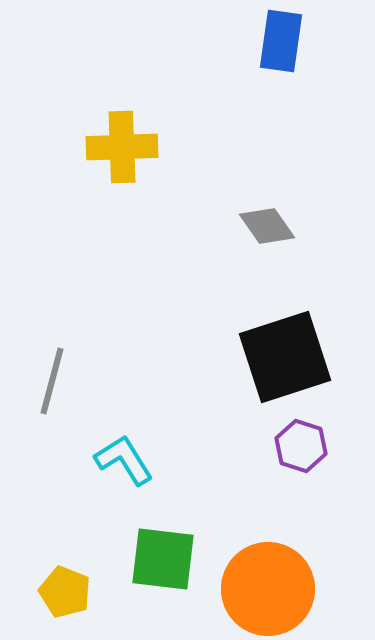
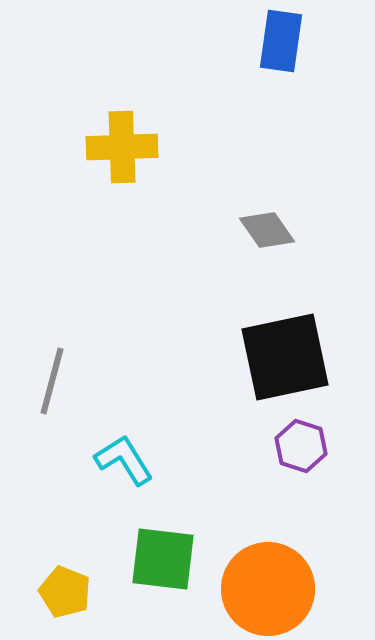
gray diamond: moved 4 px down
black square: rotated 6 degrees clockwise
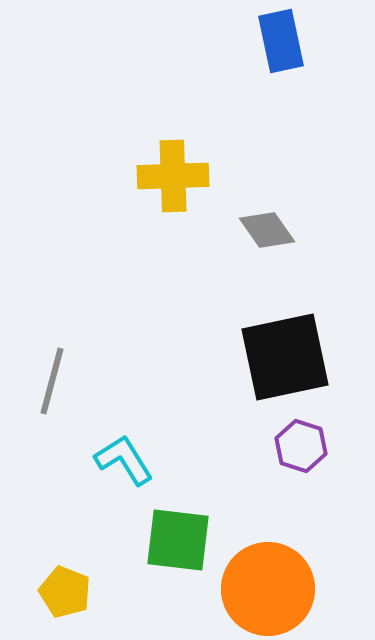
blue rectangle: rotated 20 degrees counterclockwise
yellow cross: moved 51 px right, 29 px down
green square: moved 15 px right, 19 px up
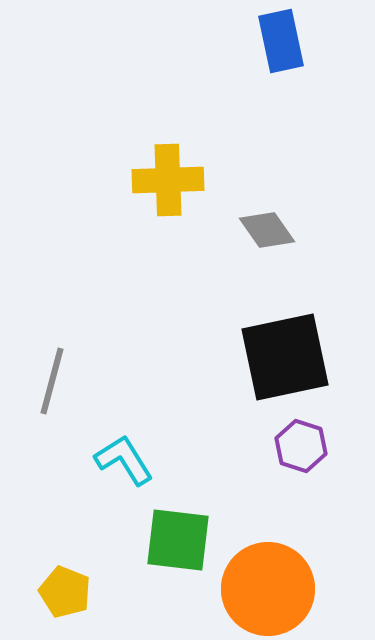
yellow cross: moved 5 px left, 4 px down
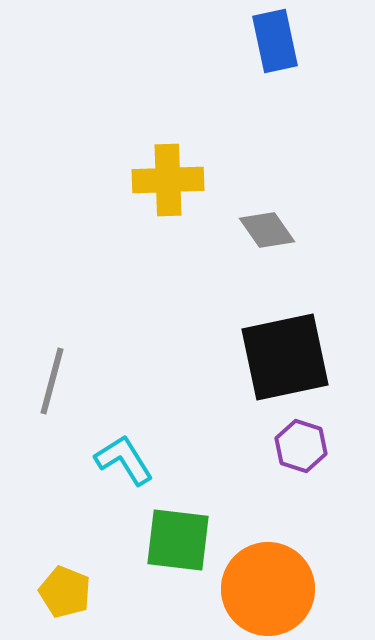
blue rectangle: moved 6 px left
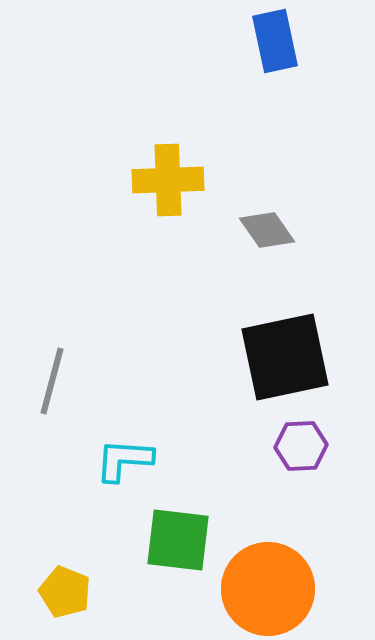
purple hexagon: rotated 21 degrees counterclockwise
cyan L-shape: rotated 54 degrees counterclockwise
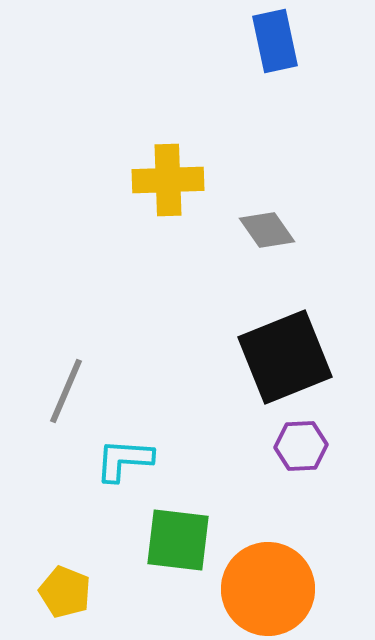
black square: rotated 10 degrees counterclockwise
gray line: moved 14 px right, 10 px down; rotated 8 degrees clockwise
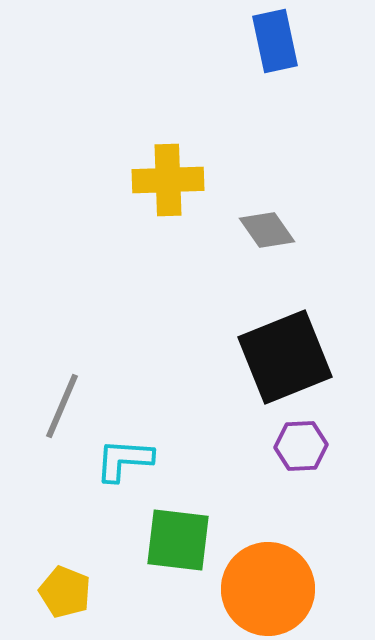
gray line: moved 4 px left, 15 px down
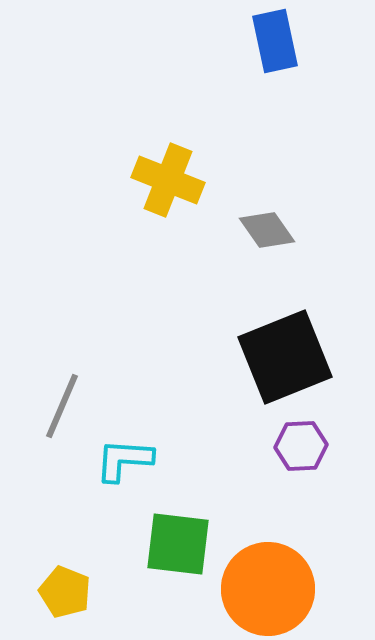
yellow cross: rotated 24 degrees clockwise
green square: moved 4 px down
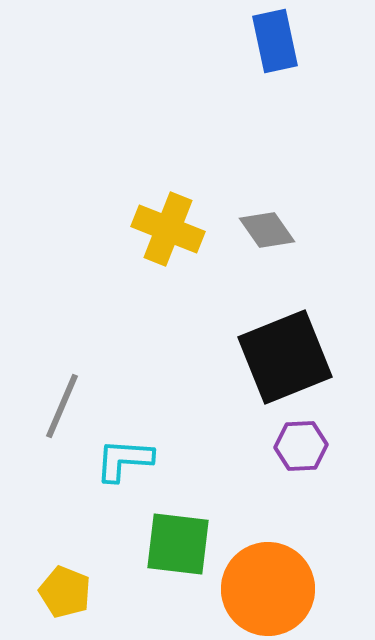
yellow cross: moved 49 px down
